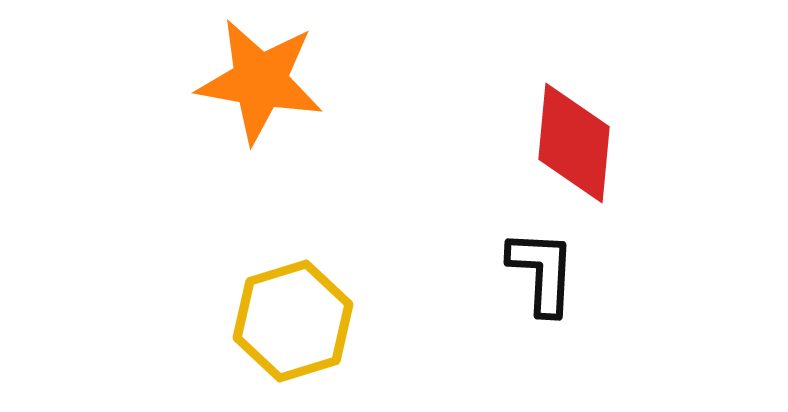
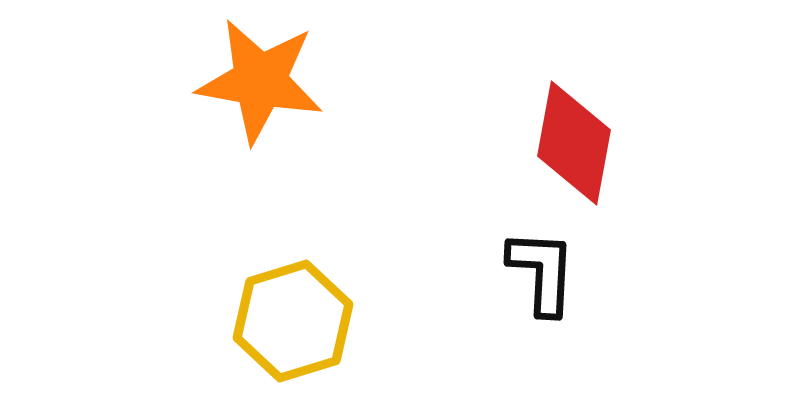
red diamond: rotated 5 degrees clockwise
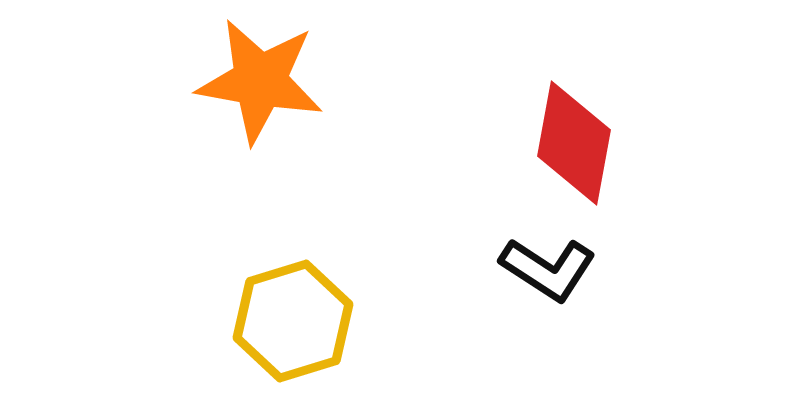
black L-shape: moved 6 px right, 3 px up; rotated 120 degrees clockwise
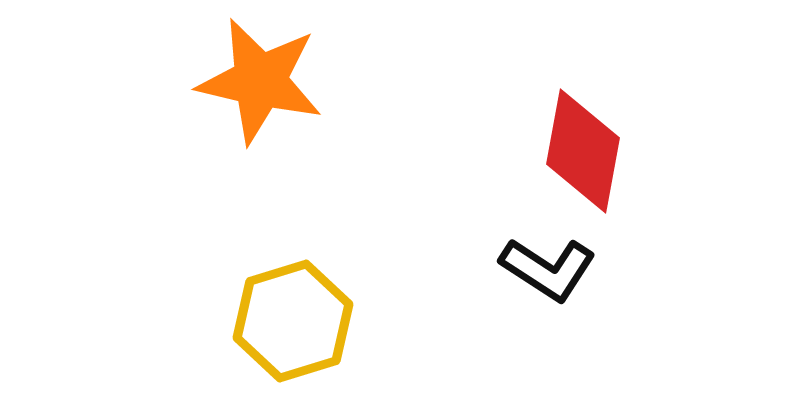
orange star: rotated 3 degrees clockwise
red diamond: moved 9 px right, 8 px down
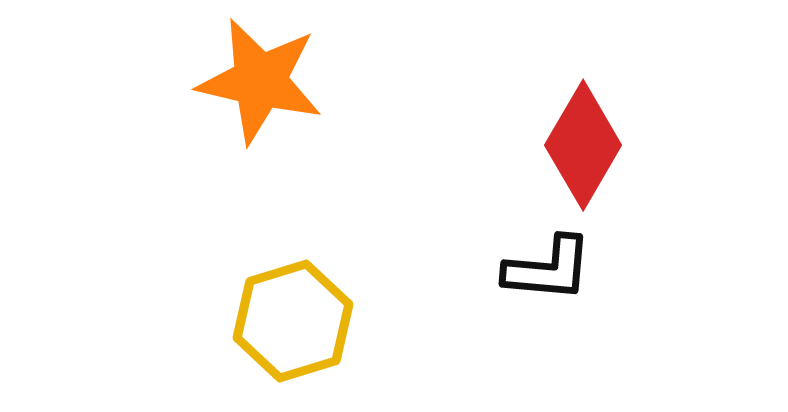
red diamond: moved 6 px up; rotated 20 degrees clockwise
black L-shape: rotated 28 degrees counterclockwise
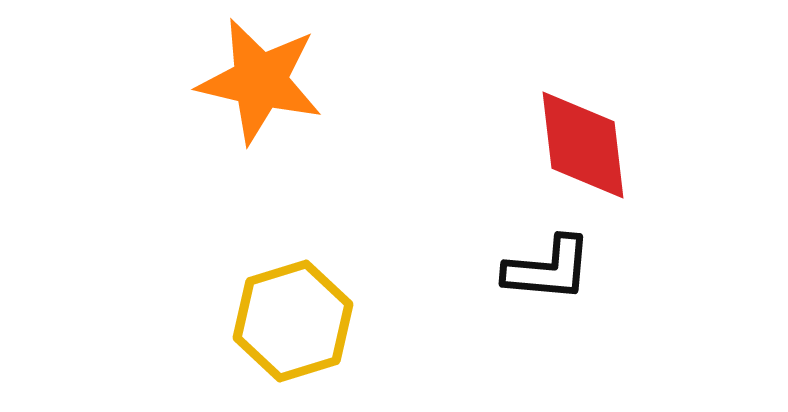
red diamond: rotated 37 degrees counterclockwise
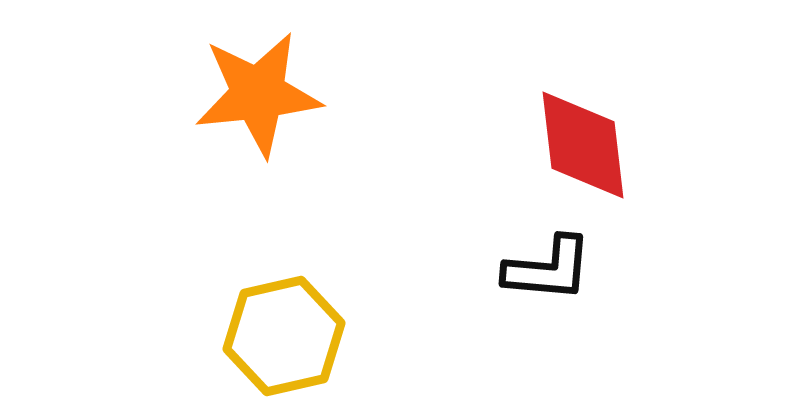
orange star: moved 2 px left, 13 px down; rotated 19 degrees counterclockwise
yellow hexagon: moved 9 px left, 15 px down; rotated 4 degrees clockwise
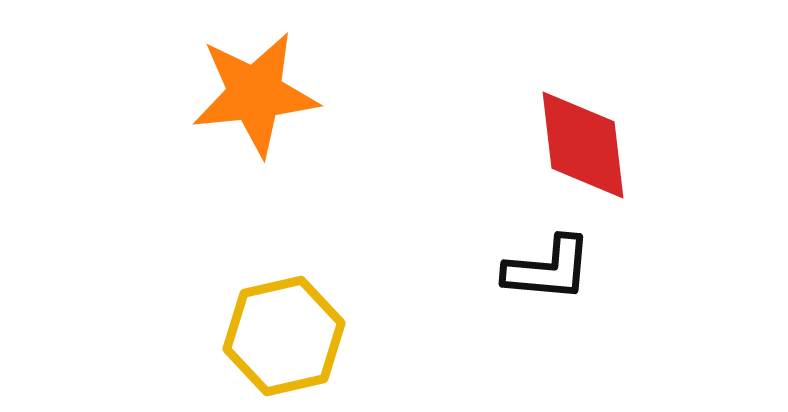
orange star: moved 3 px left
